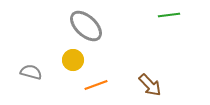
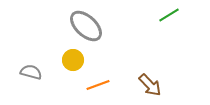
green line: rotated 25 degrees counterclockwise
orange line: moved 2 px right
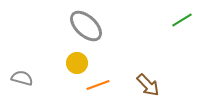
green line: moved 13 px right, 5 px down
yellow circle: moved 4 px right, 3 px down
gray semicircle: moved 9 px left, 6 px down
brown arrow: moved 2 px left
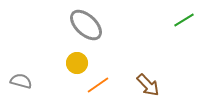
green line: moved 2 px right
gray ellipse: moved 1 px up
gray semicircle: moved 1 px left, 3 px down
orange line: rotated 15 degrees counterclockwise
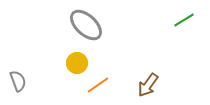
gray semicircle: moved 3 px left; rotated 55 degrees clockwise
brown arrow: rotated 80 degrees clockwise
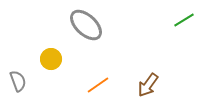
yellow circle: moved 26 px left, 4 px up
